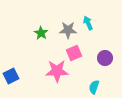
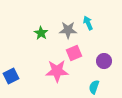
purple circle: moved 1 px left, 3 px down
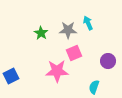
purple circle: moved 4 px right
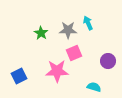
blue square: moved 8 px right
cyan semicircle: rotated 88 degrees clockwise
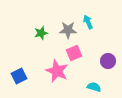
cyan arrow: moved 1 px up
green star: rotated 24 degrees clockwise
pink star: rotated 25 degrees clockwise
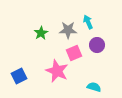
green star: rotated 16 degrees counterclockwise
purple circle: moved 11 px left, 16 px up
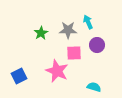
pink square: rotated 21 degrees clockwise
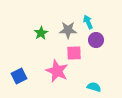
purple circle: moved 1 px left, 5 px up
